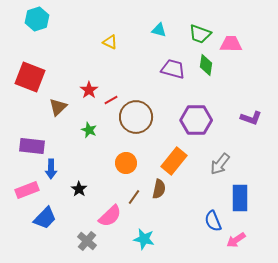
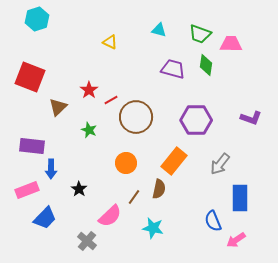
cyan star: moved 9 px right, 11 px up
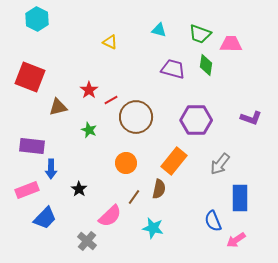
cyan hexagon: rotated 15 degrees counterclockwise
brown triangle: rotated 30 degrees clockwise
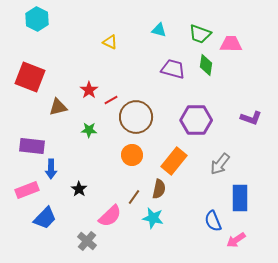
green star: rotated 21 degrees counterclockwise
orange circle: moved 6 px right, 8 px up
cyan star: moved 10 px up
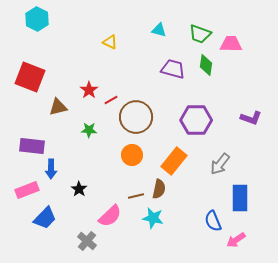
brown line: moved 2 px right, 1 px up; rotated 42 degrees clockwise
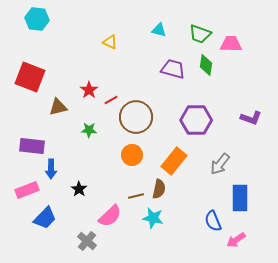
cyan hexagon: rotated 20 degrees counterclockwise
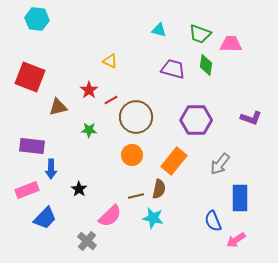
yellow triangle: moved 19 px down
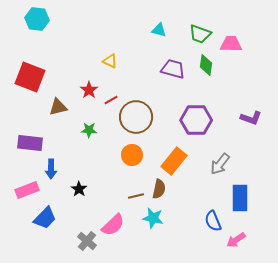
purple rectangle: moved 2 px left, 3 px up
pink semicircle: moved 3 px right, 9 px down
